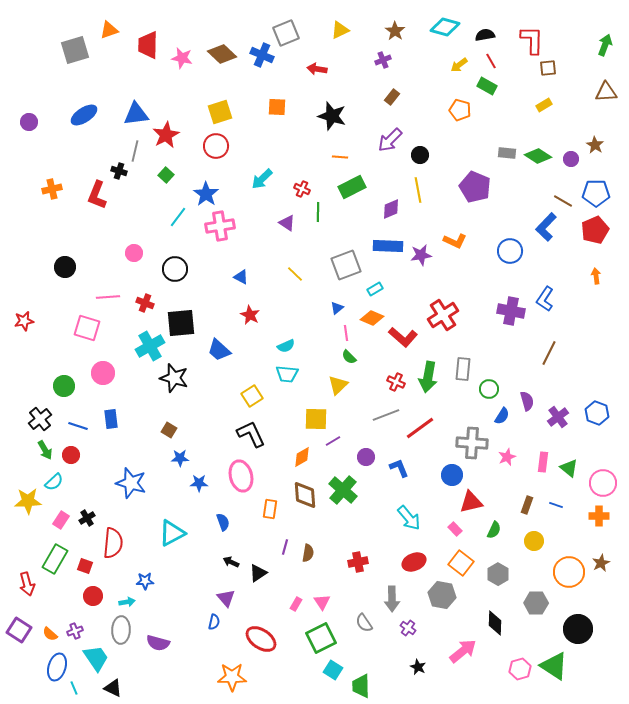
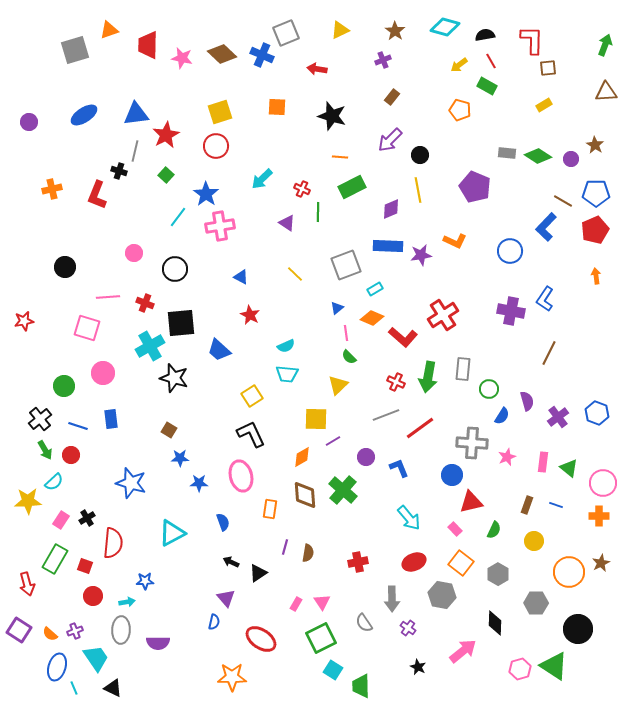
purple semicircle at (158, 643): rotated 15 degrees counterclockwise
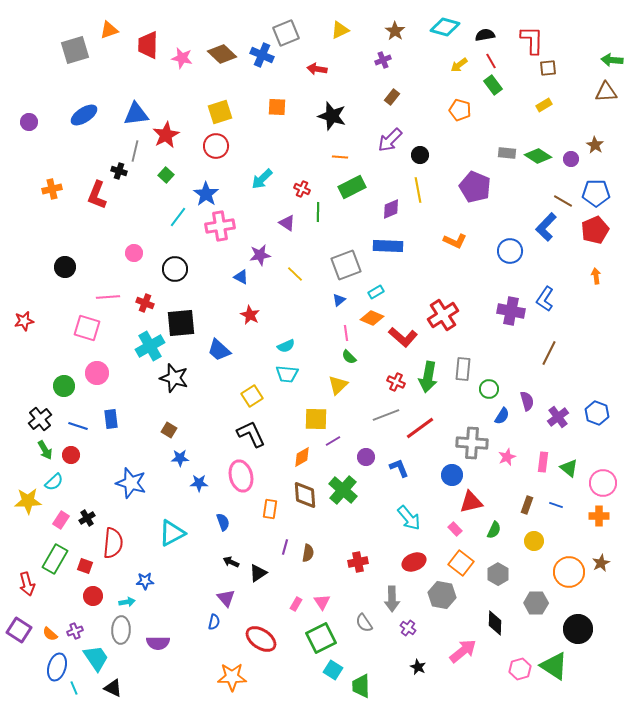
green arrow at (605, 45): moved 7 px right, 15 px down; rotated 105 degrees counterclockwise
green rectangle at (487, 86): moved 6 px right, 1 px up; rotated 24 degrees clockwise
purple star at (421, 255): moved 161 px left
cyan rectangle at (375, 289): moved 1 px right, 3 px down
blue triangle at (337, 308): moved 2 px right, 8 px up
pink circle at (103, 373): moved 6 px left
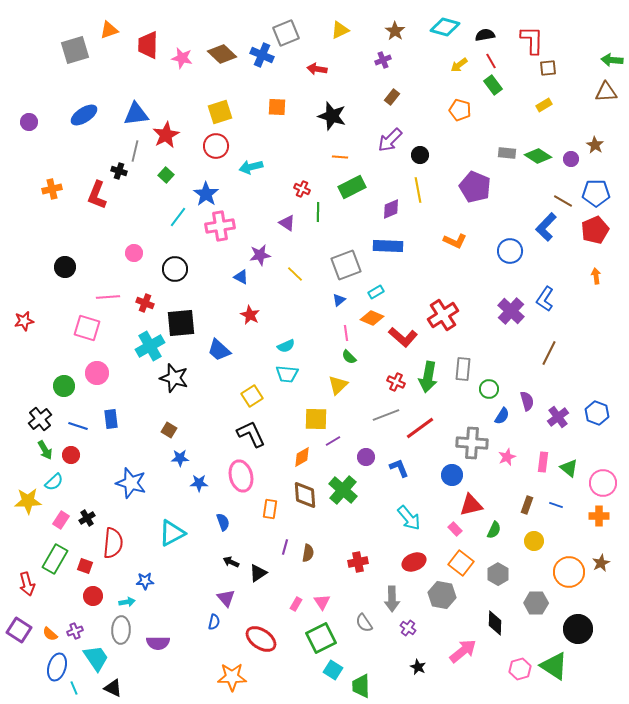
cyan arrow at (262, 179): moved 11 px left, 12 px up; rotated 30 degrees clockwise
purple cross at (511, 311): rotated 32 degrees clockwise
red triangle at (471, 502): moved 3 px down
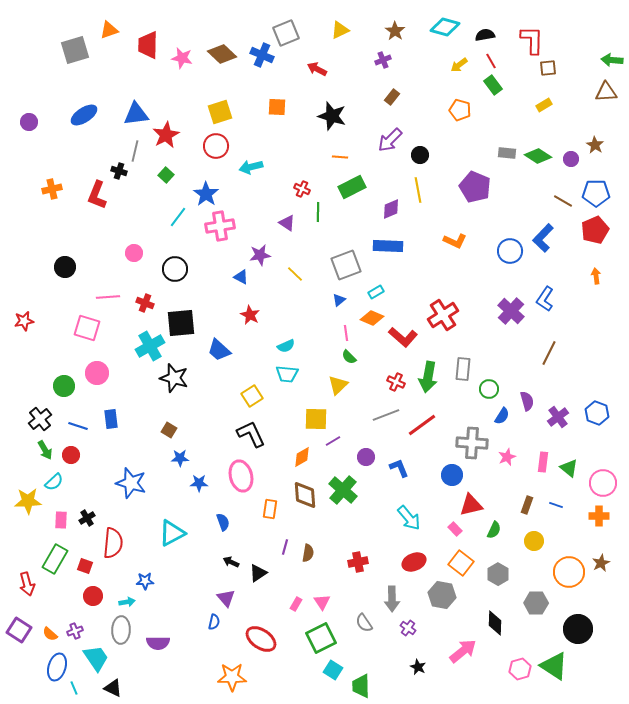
red arrow at (317, 69): rotated 18 degrees clockwise
blue L-shape at (546, 227): moved 3 px left, 11 px down
red line at (420, 428): moved 2 px right, 3 px up
pink rectangle at (61, 520): rotated 30 degrees counterclockwise
